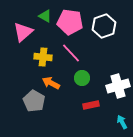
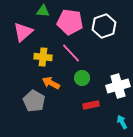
green triangle: moved 2 px left, 5 px up; rotated 24 degrees counterclockwise
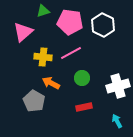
green triangle: rotated 24 degrees counterclockwise
white hexagon: moved 1 px left, 1 px up; rotated 15 degrees counterclockwise
pink line: rotated 75 degrees counterclockwise
red rectangle: moved 7 px left, 2 px down
cyan arrow: moved 5 px left, 1 px up
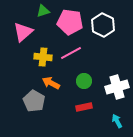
green circle: moved 2 px right, 3 px down
white cross: moved 1 px left, 1 px down
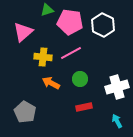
green triangle: moved 4 px right, 1 px up
green circle: moved 4 px left, 2 px up
gray pentagon: moved 9 px left, 11 px down
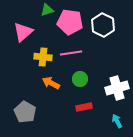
pink line: rotated 20 degrees clockwise
white cross: moved 1 px down
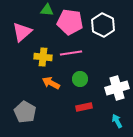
green triangle: rotated 24 degrees clockwise
pink triangle: moved 1 px left
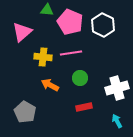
pink pentagon: rotated 15 degrees clockwise
green circle: moved 1 px up
orange arrow: moved 1 px left, 2 px down
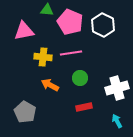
pink triangle: moved 2 px right, 1 px up; rotated 30 degrees clockwise
